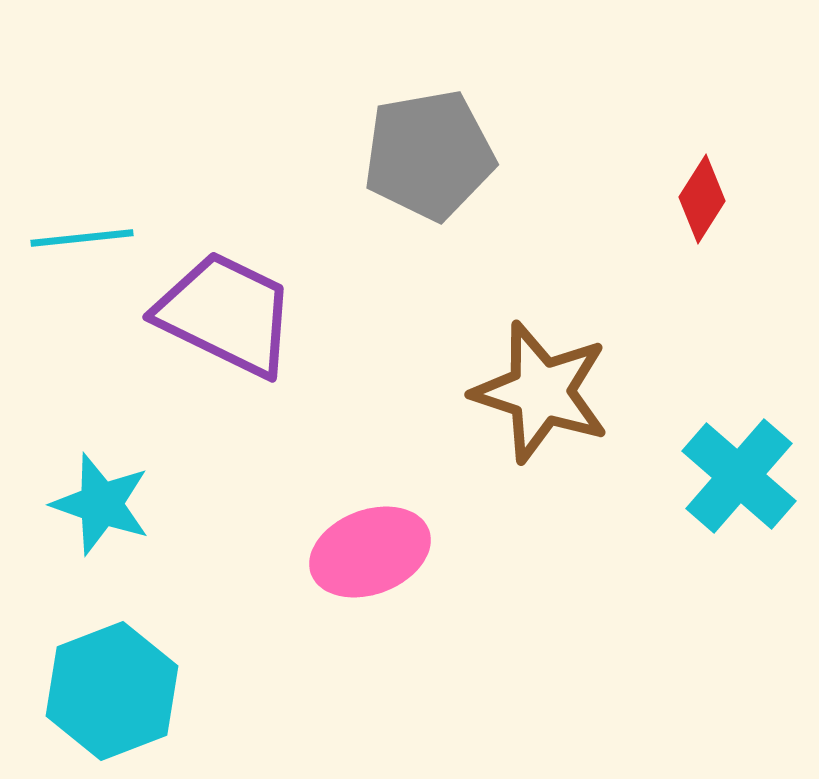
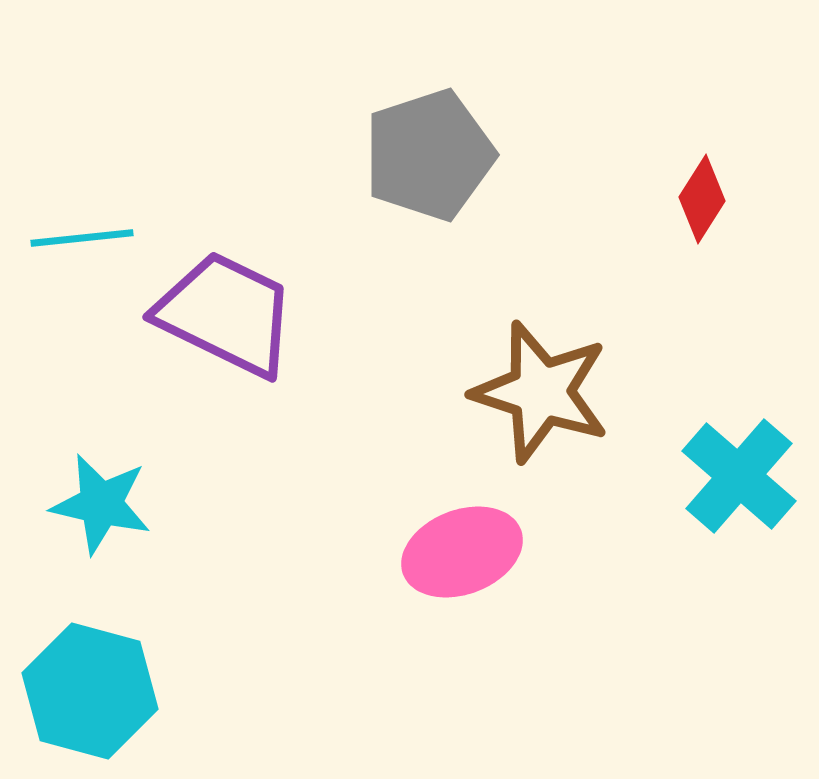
gray pentagon: rotated 8 degrees counterclockwise
cyan star: rotated 6 degrees counterclockwise
pink ellipse: moved 92 px right
cyan hexagon: moved 22 px left; rotated 24 degrees counterclockwise
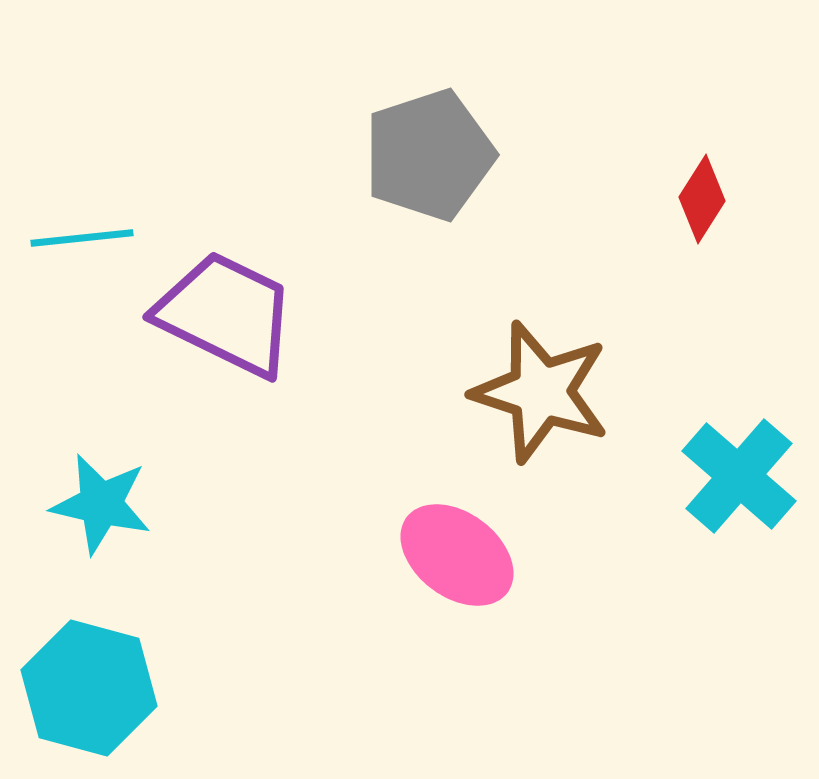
pink ellipse: moved 5 px left, 3 px down; rotated 58 degrees clockwise
cyan hexagon: moved 1 px left, 3 px up
